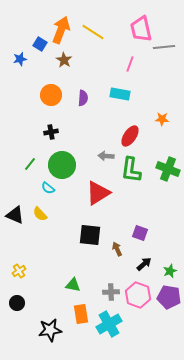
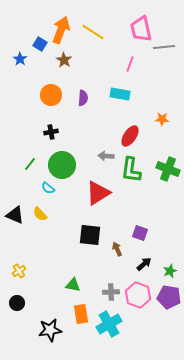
blue star: rotated 24 degrees counterclockwise
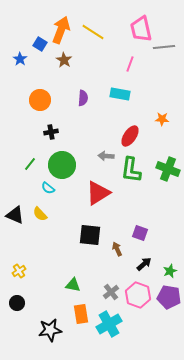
orange circle: moved 11 px left, 5 px down
gray cross: rotated 35 degrees counterclockwise
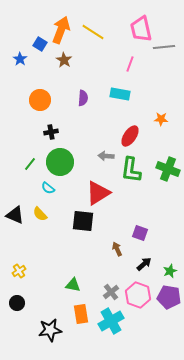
orange star: moved 1 px left
green circle: moved 2 px left, 3 px up
black square: moved 7 px left, 14 px up
cyan cross: moved 2 px right, 3 px up
